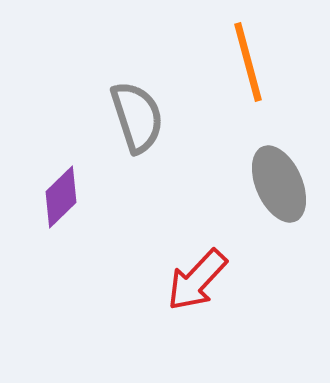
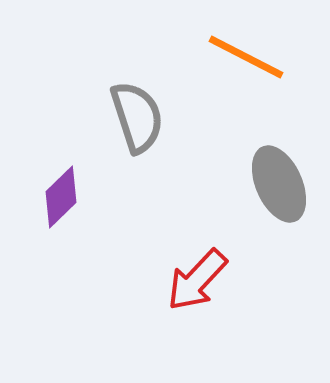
orange line: moved 2 px left, 5 px up; rotated 48 degrees counterclockwise
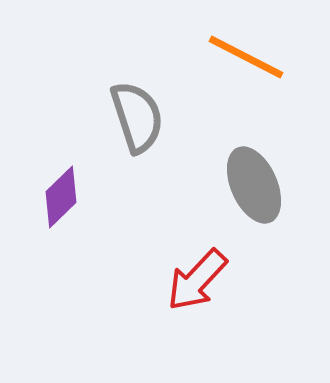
gray ellipse: moved 25 px left, 1 px down
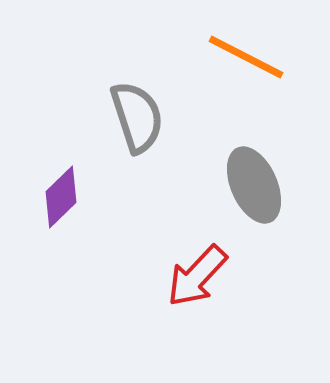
red arrow: moved 4 px up
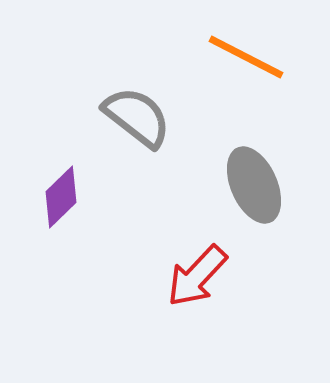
gray semicircle: rotated 34 degrees counterclockwise
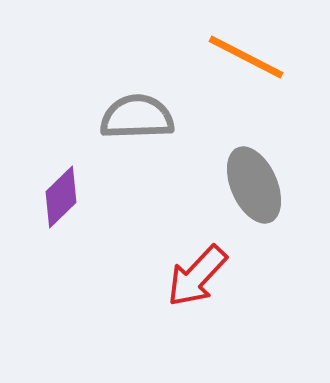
gray semicircle: rotated 40 degrees counterclockwise
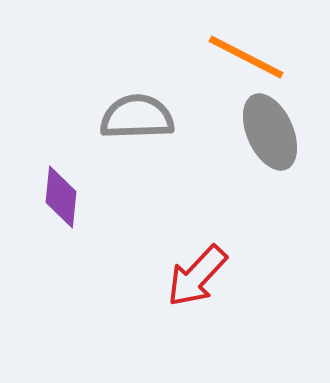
gray ellipse: moved 16 px right, 53 px up
purple diamond: rotated 40 degrees counterclockwise
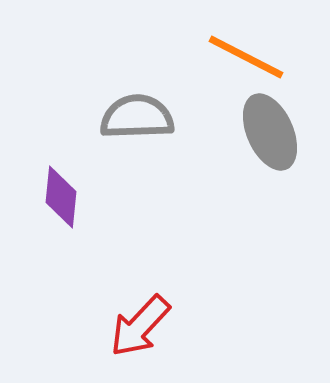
red arrow: moved 57 px left, 50 px down
